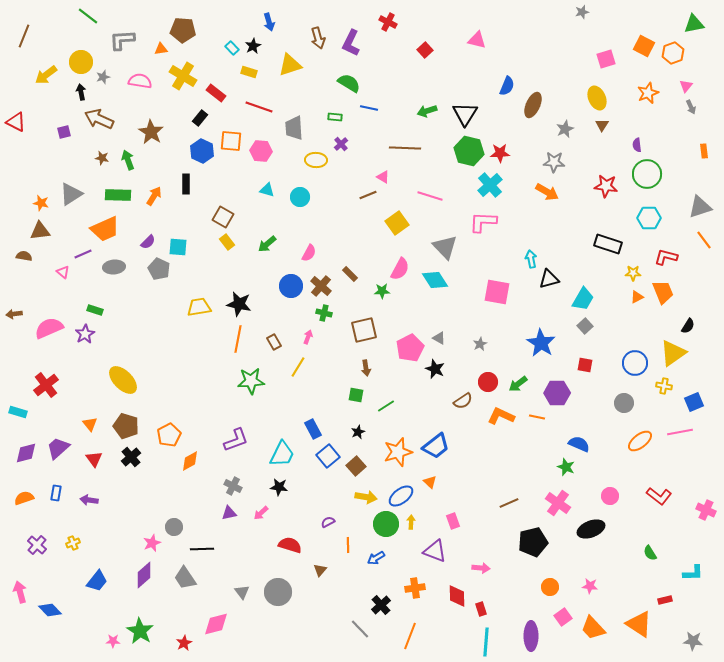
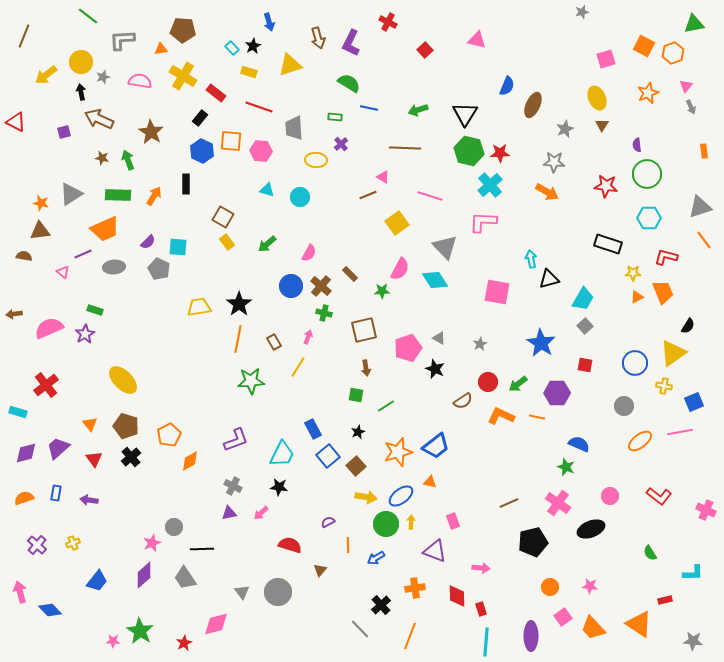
green arrow at (427, 111): moved 9 px left, 1 px up
black star at (239, 304): rotated 25 degrees clockwise
pink pentagon at (410, 348): moved 2 px left; rotated 8 degrees clockwise
gray circle at (624, 403): moved 3 px down
orange triangle at (430, 482): rotated 32 degrees counterclockwise
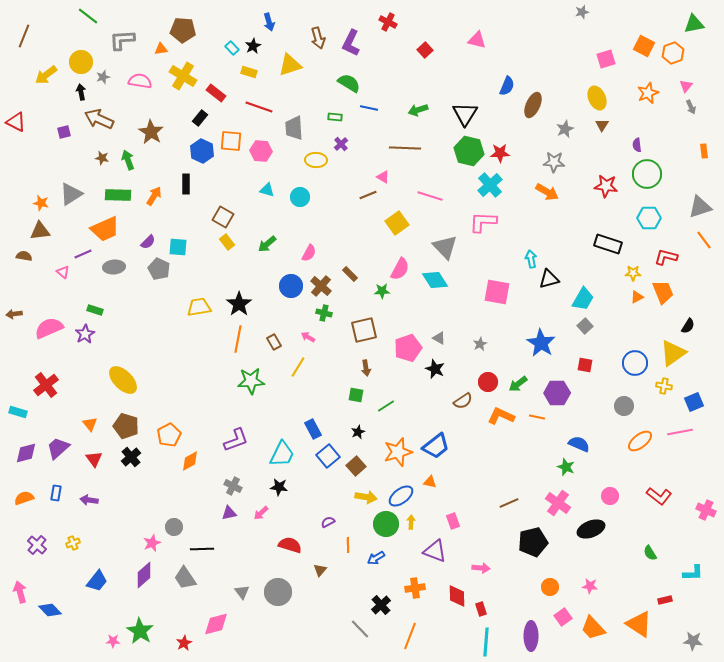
pink arrow at (308, 337): rotated 80 degrees counterclockwise
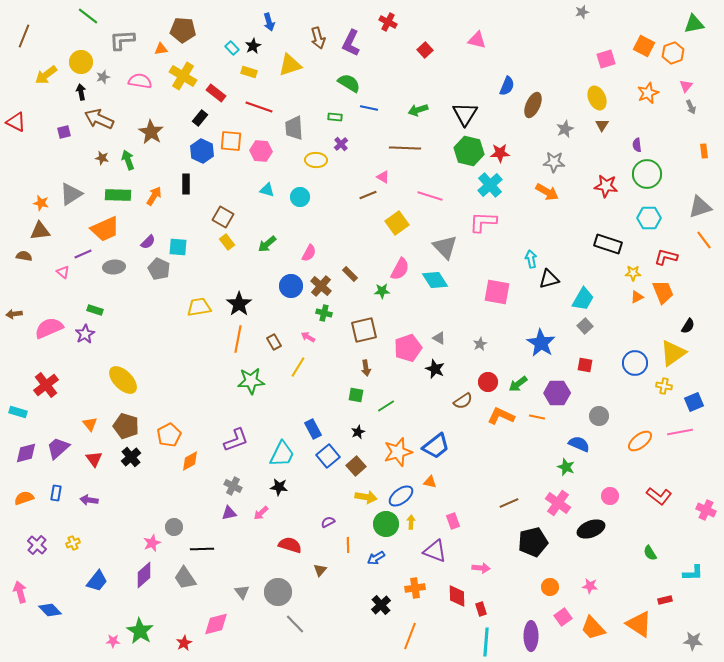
gray circle at (624, 406): moved 25 px left, 10 px down
gray line at (360, 629): moved 65 px left, 5 px up
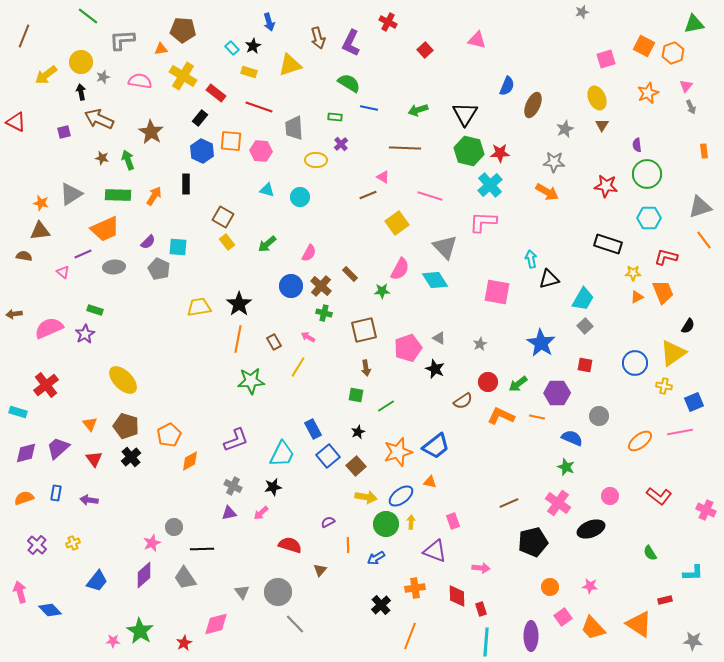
blue semicircle at (579, 444): moved 7 px left, 6 px up
black star at (279, 487): moved 6 px left; rotated 18 degrees counterclockwise
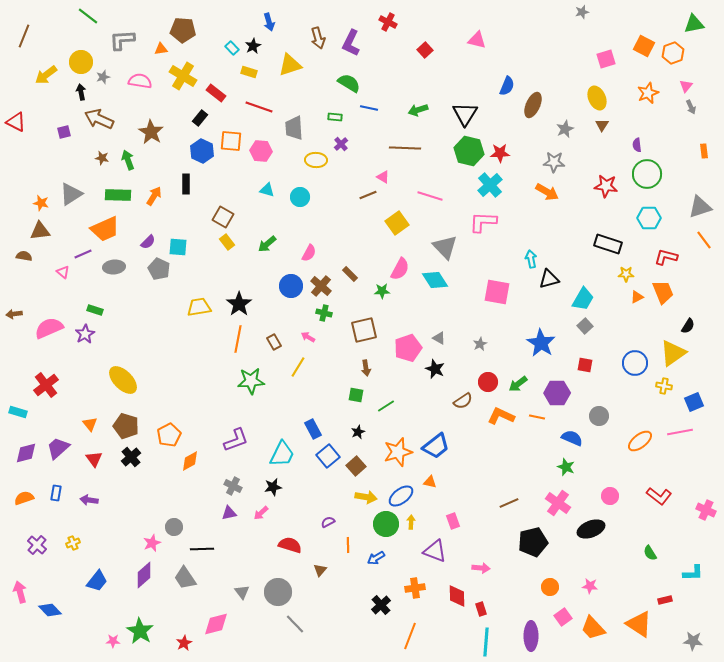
yellow star at (633, 273): moved 7 px left, 1 px down
